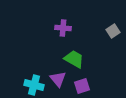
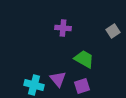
green trapezoid: moved 10 px right
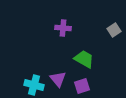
gray square: moved 1 px right, 1 px up
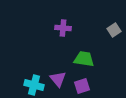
green trapezoid: rotated 20 degrees counterclockwise
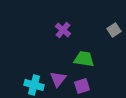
purple cross: moved 2 px down; rotated 35 degrees clockwise
purple triangle: rotated 18 degrees clockwise
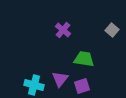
gray square: moved 2 px left; rotated 16 degrees counterclockwise
purple triangle: moved 2 px right
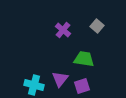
gray square: moved 15 px left, 4 px up
